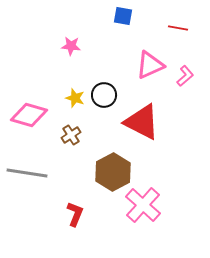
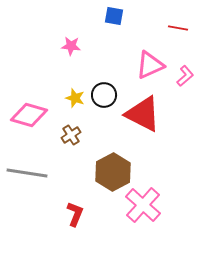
blue square: moved 9 px left
red triangle: moved 1 px right, 8 px up
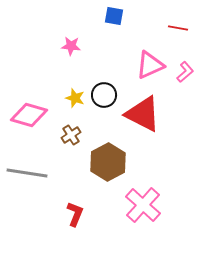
pink L-shape: moved 4 px up
brown hexagon: moved 5 px left, 10 px up
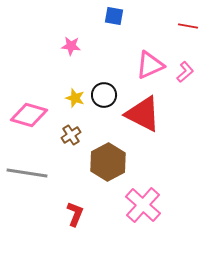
red line: moved 10 px right, 2 px up
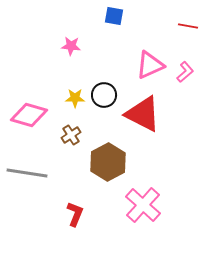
yellow star: rotated 18 degrees counterclockwise
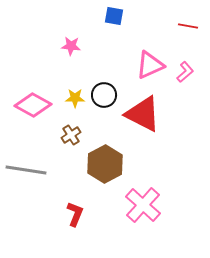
pink diamond: moved 4 px right, 10 px up; rotated 12 degrees clockwise
brown hexagon: moved 3 px left, 2 px down
gray line: moved 1 px left, 3 px up
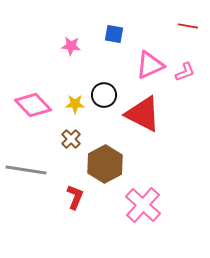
blue square: moved 18 px down
pink L-shape: rotated 20 degrees clockwise
yellow star: moved 6 px down
pink diamond: rotated 18 degrees clockwise
brown cross: moved 4 px down; rotated 12 degrees counterclockwise
red L-shape: moved 17 px up
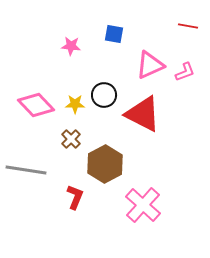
pink diamond: moved 3 px right
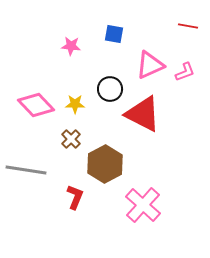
black circle: moved 6 px right, 6 px up
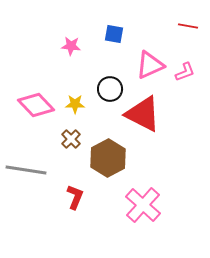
brown hexagon: moved 3 px right, 6 px up
